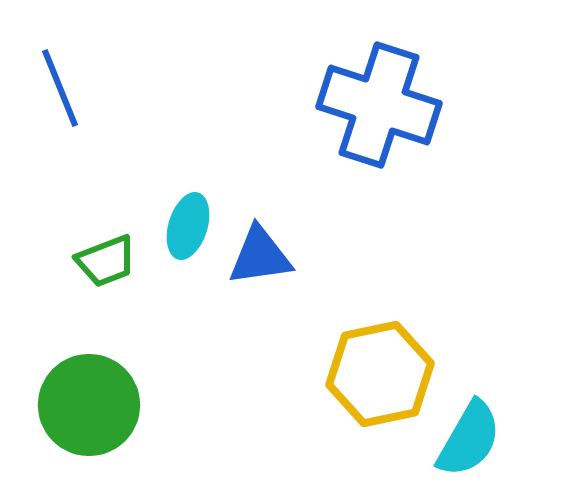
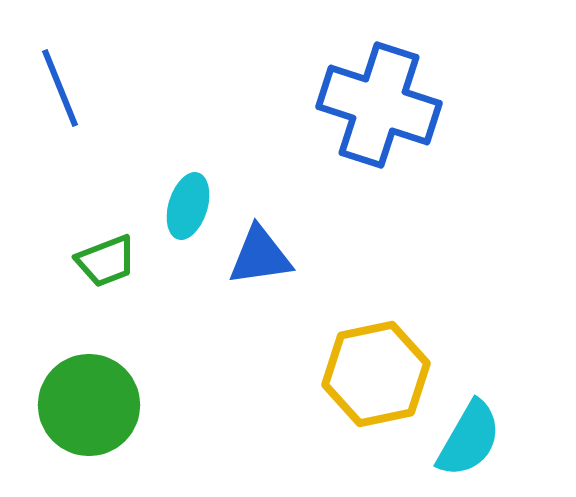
cyan ellipse: moved 20 px up
yellow hexagon: moved 4 px left
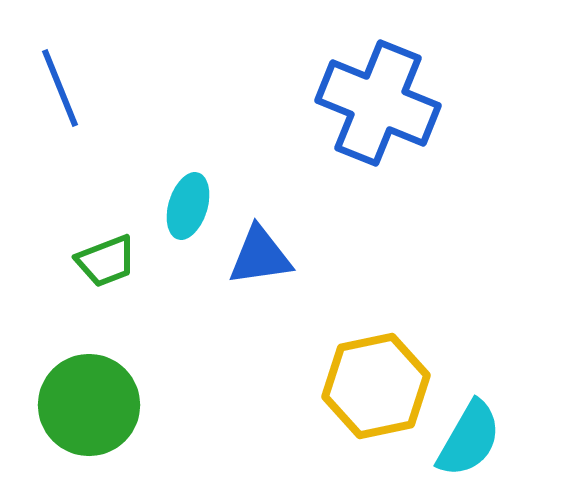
blue cross: moved 1 px left, 2 px up; rotated 4 degrees clockwise
yellow hexagon: moved 12 px down
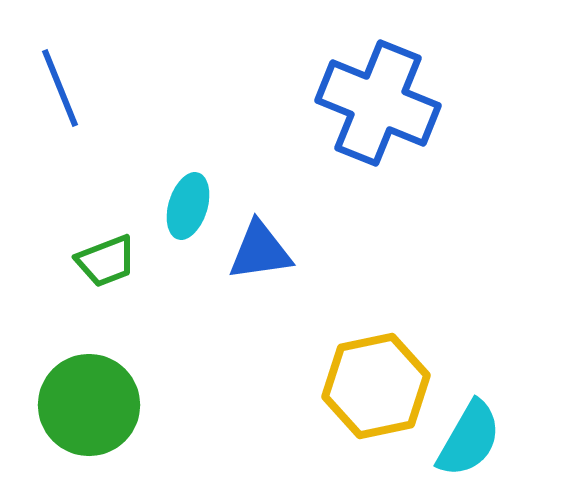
blue triangle: moved 5 px up
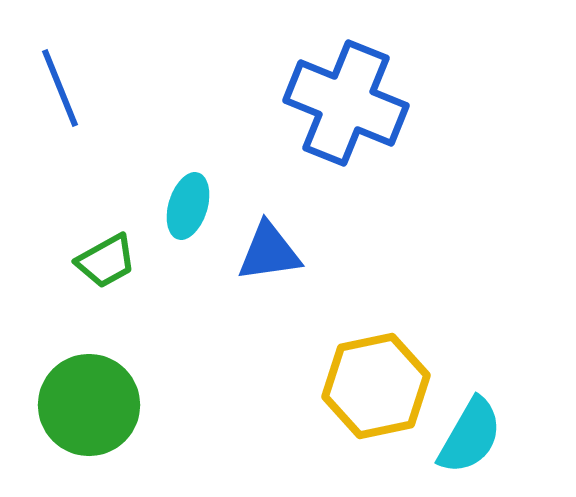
blue cross: moved 32 px left
blue triangle: moved 9 px right, 1 px down
green trapezoid: rotated 8 degrees counterclockwise
cyan semicircle: moved 1 px right, 3 px up
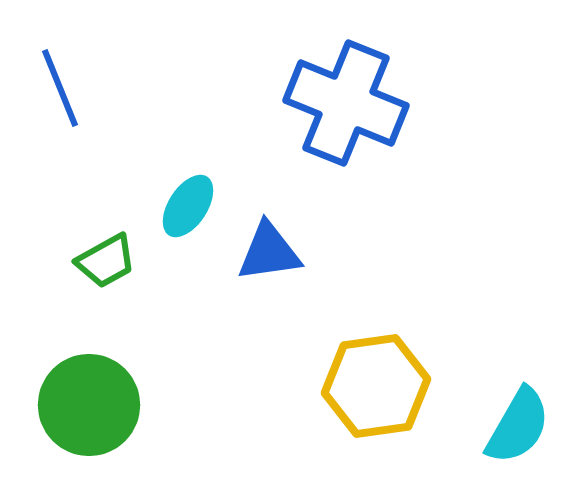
cyan ellipse: rotated 16 degrees clockwise
yellow hexagon: rotated 4 degrees clockwise
cyan semicircle: moved 48 px right, 10 px up
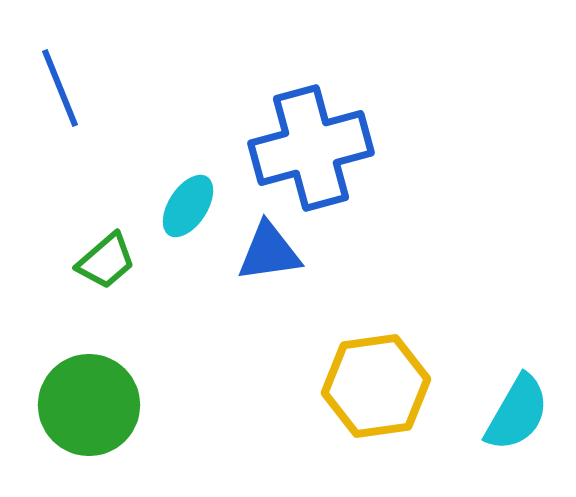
blue cross: moved 35 px left, 45 px down; rotated 37 degrees counterclockwise
green trapezoid: rotated 12 degrees counterclockwise
cyan semicircle: moved 1 px left, 13 px up
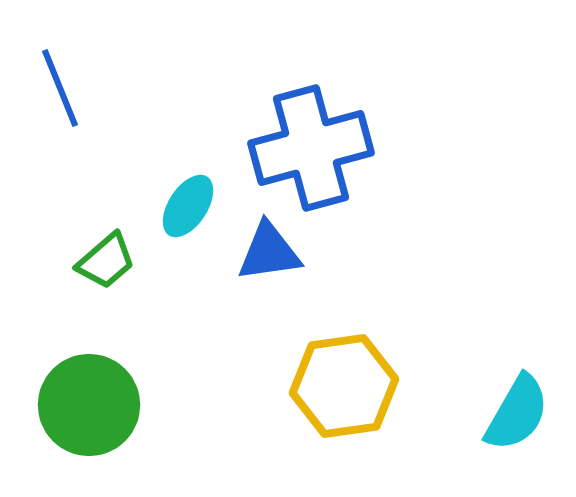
yellow hexagon: moved 32 px left
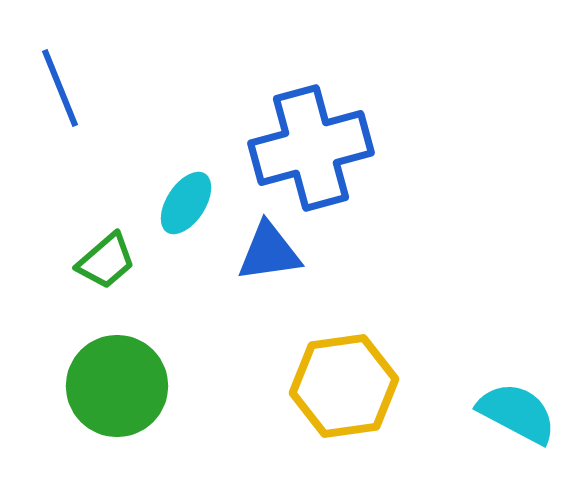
cyan ellipse: moved 2 px left, 3 px up
green circle: moved 28 px right, 19 px up
cyan semicircle: rotated 92 degrees counterclockwise
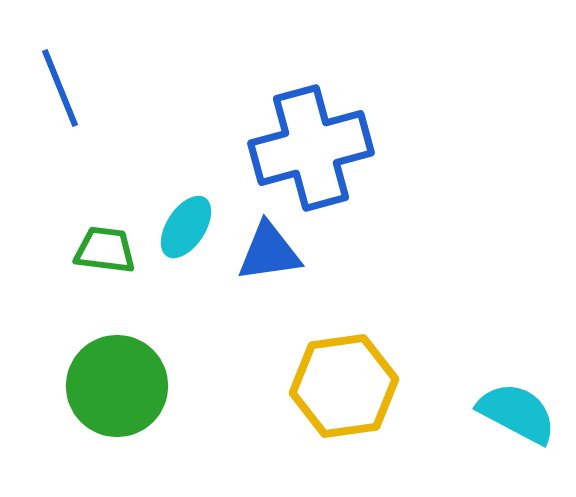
cyan ellipse: moved 24 px down
green trapezoid: moved 1 px left, 11 px up; rotated 132 degrees counterclockwise
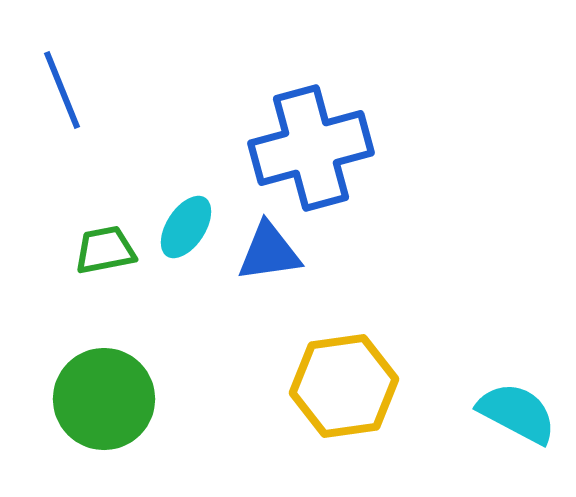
blue line: moved 2 px right, 2 px down
green trapezoid: rotated 18 degrees counterclockwise
green circle: moved 13 px left, 13 px down
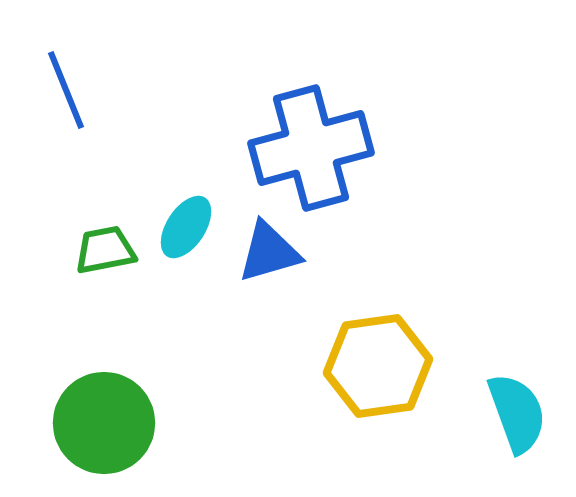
blue line: moved 4 px right
blue triangle: rotated 8 degrees counterclockwise
yellow hexagon: moved 34 px right, 20 px up
green circle: moved 24 px down
cyan semicircle: rotated 42 degrees clockwise
